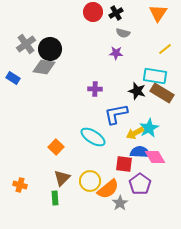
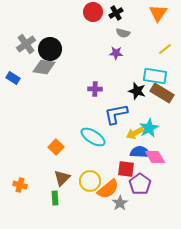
red square: moved 2 px right, 5 px down
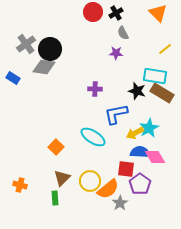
orange triangle: rotated 18 degrees counterclockwise
gray semicircle: rotated 48 degrees clockwise
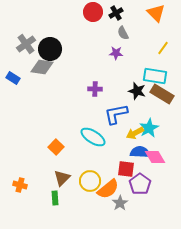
orange triangle: moved 2 px left
yellow line: moved 2 px left, 1 px up; rotated 16 degrees counterclockwise
gray diamond: moved 2 px left
brown rectangle: moved 1 px down
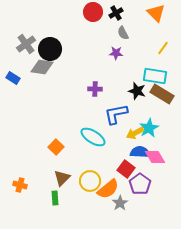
red square: rotated 30 degrees clockwise
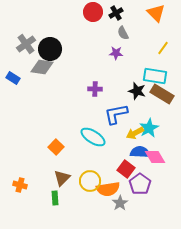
orange semicircle: rotated 30 degrees clockwise
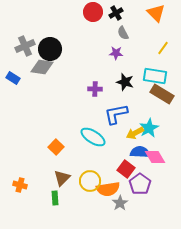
gray cross: moved 1 px left, 2 px down; rotated 12 degrees clockwise
black star: moved 12 px left, 9 px up
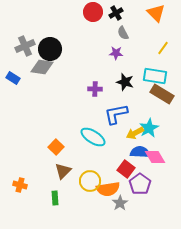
brown triangle: moved 1 px right, 7 px up
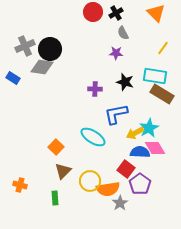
pink diamond: moved 9 px up
